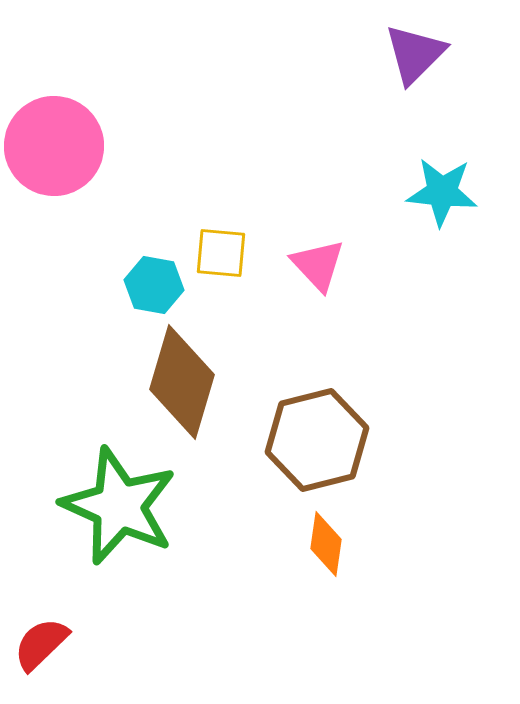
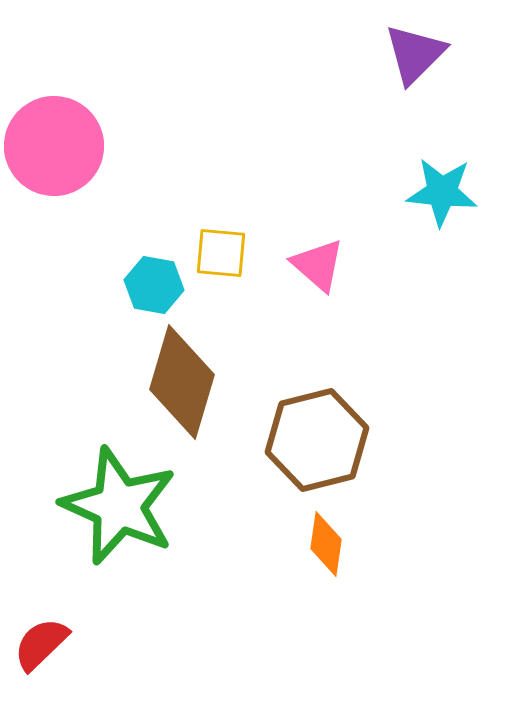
pink triangle: rotated 6 degrees counterclockwise
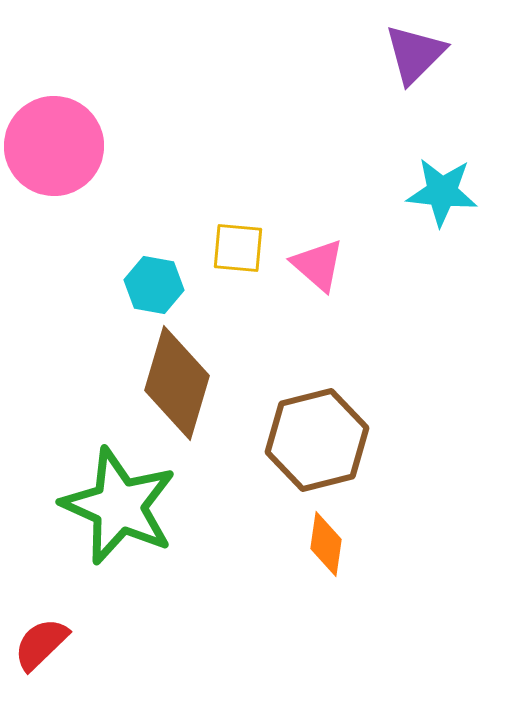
yellow square: moved 17 px right, 5 px up
brown diamond: moved 5 px left, 1 px down
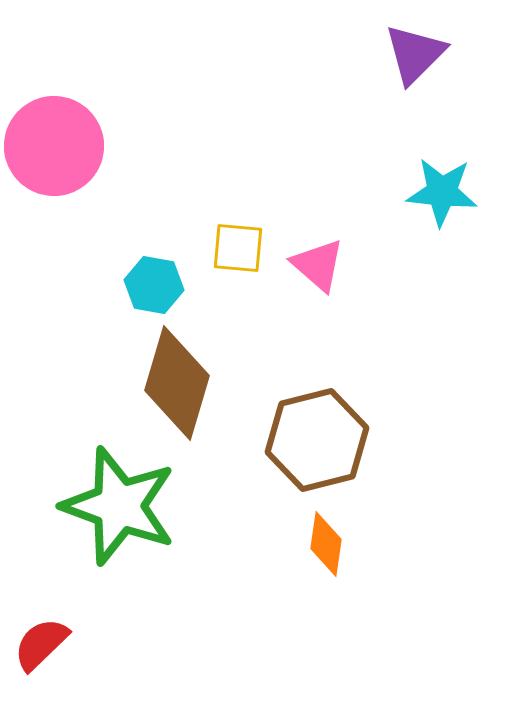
green star: rotated 4 degrees counterclockwise
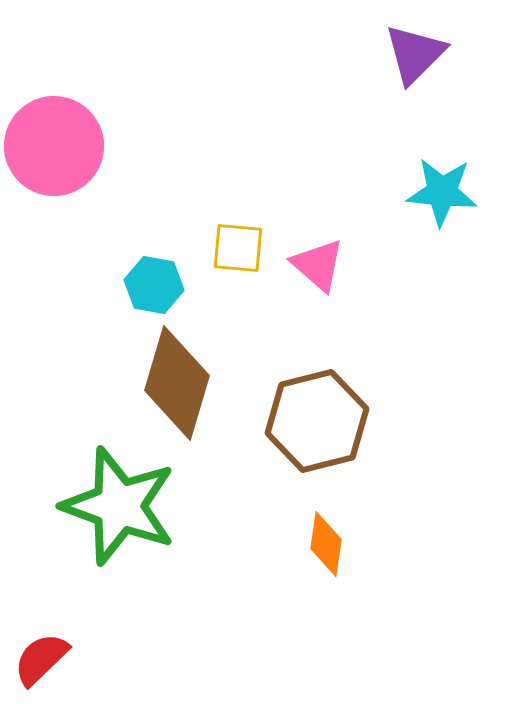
brown hexagon: moved 19 px up
red semicircle: moved 15 px down
